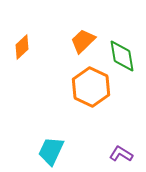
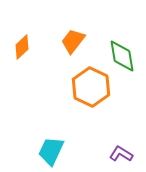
orange trapezoid: moved 10 px left; rotated 8 degrees counterclockwise
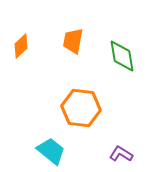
orange trapezoid: rotated 28 degrees counterclockwise
orange diamond: moved 1 px left, 1 px up
orange hexagon: moved 10 px left, 21 px down; rotated 18 degrees counterclockwise
cyan trapezoid: rotated 104 degrees clockwise
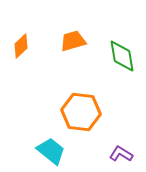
orange trapezoid: rotated 64 degrees clockwise
orange hexagon: moved 4 px down
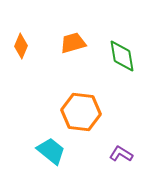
orange trapezoid: moved 2 px down
orange diamond: rotated 25 degrees counterclockwise
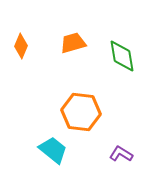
cyan trapezoid: moved 2 px right, 1 px up
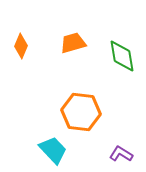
cyan trapezoid: rotated 8 degrees clockwise
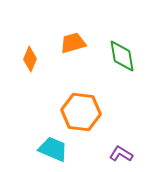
orange diamond: moved 9 px right, 13 px down
cyan trapezoid: moved 1 px up; rotated 24 degrees counterclockwise
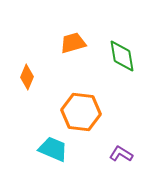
orange diamond: moved 3 px left, 18 px down
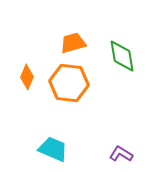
orange hexagon: moved 12 px left, 29 px up
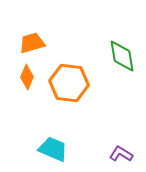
orange trapezoid: moved 41 px left
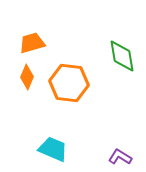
purple L-shape: moved 1 px left, 3 px down
